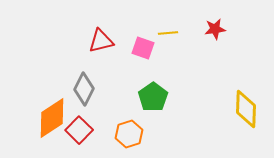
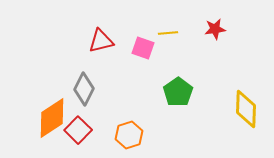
green pentagon: moved 25 px right, 5 px up
red square: moved 1 px left
orange hexagon: moved 1 px down
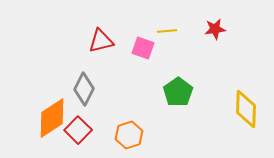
yellow line: moved 1 px left, 2 px up
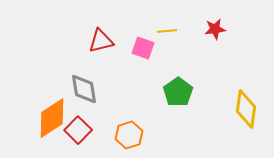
gray diamond: rotated 36 degrees counterclockwise
yellow diamond: rotated 6 degrees clockwise
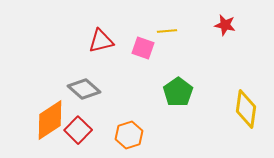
red star: moved 10 px right, 4 px up; rotated 20 degrees clockwise
gray diamond: rotated 40 degrees counterclockwise
orange diamond: moved 2 px left, 2 px down
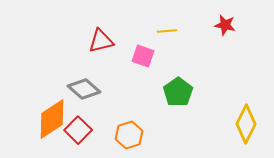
pink square: moved 8 px down
yellow diamond: moved 15 px down; rotated 18 degrees clockwise
orange diamond: moved 2 px right, 1 px up
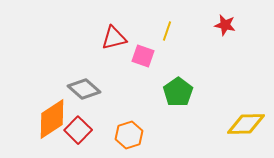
yellow line: rotated 66 degrees counterclockwise
red triangle: moved 13 px right, 3 px up
yellow diamond: rotated 63 degrees clockwise
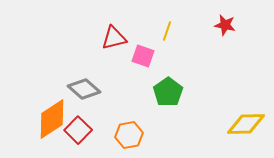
green pentagon: moved 10 px left
orange hexagon: rotated 8 degrees clockwise
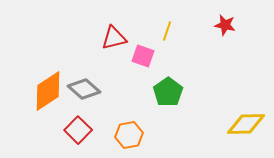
orange diamond: moved 4 px left, 28 px up
